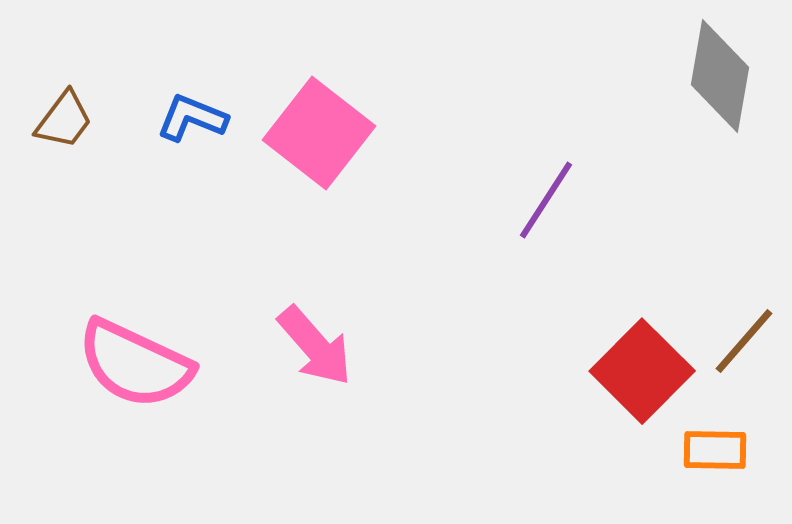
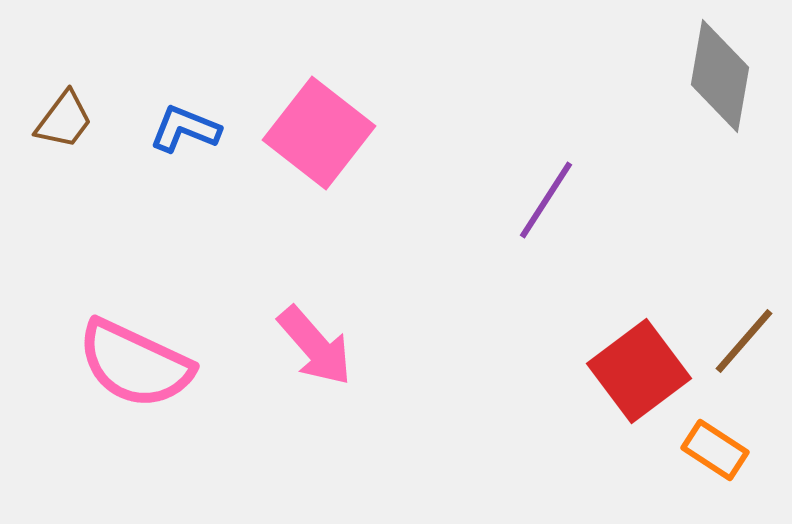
blue L-shape: moved 7 px left, 11 px down
red square: moved 3 px left; rotated 8 degrees clockwise
orange rectangle: rotated 32 degrees clockwise
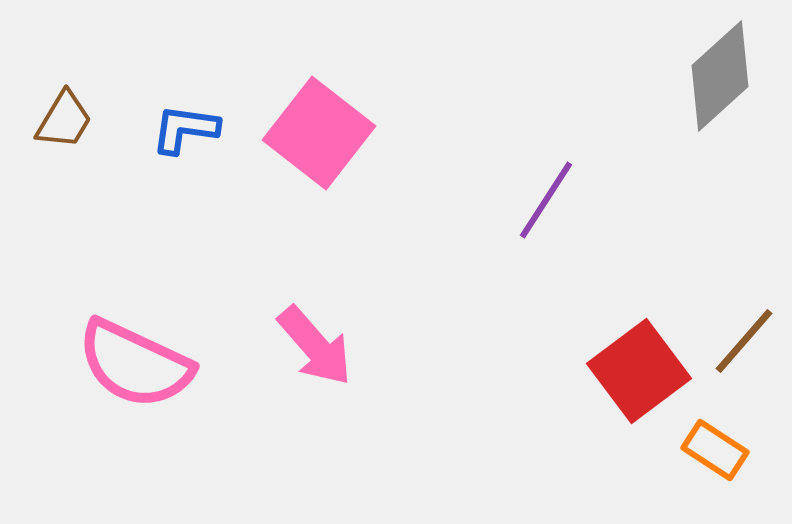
gray diamond: rotated 38 degrees clockwise
brown trapezoid: rotated 6 degrees counterclockwise
blue L-shape: rotated 14 degrees counterclockwise
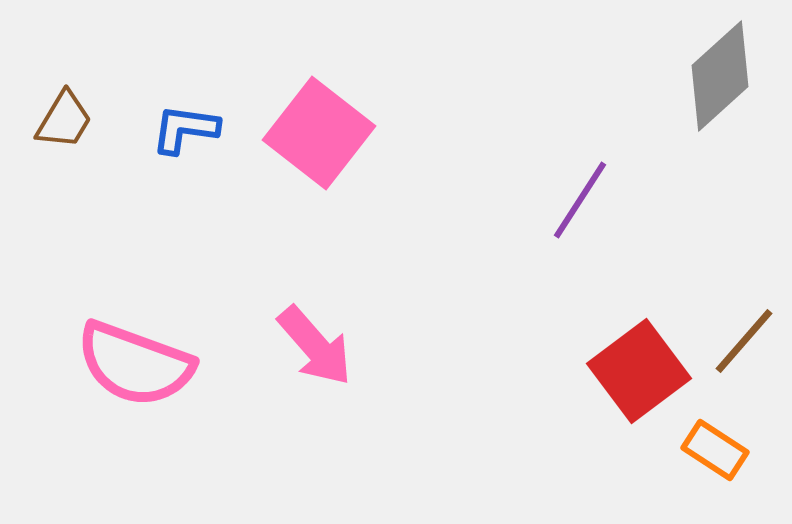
purple line: moved 34 px right
pink semicircle: rotated 5 degrees counterclockwise
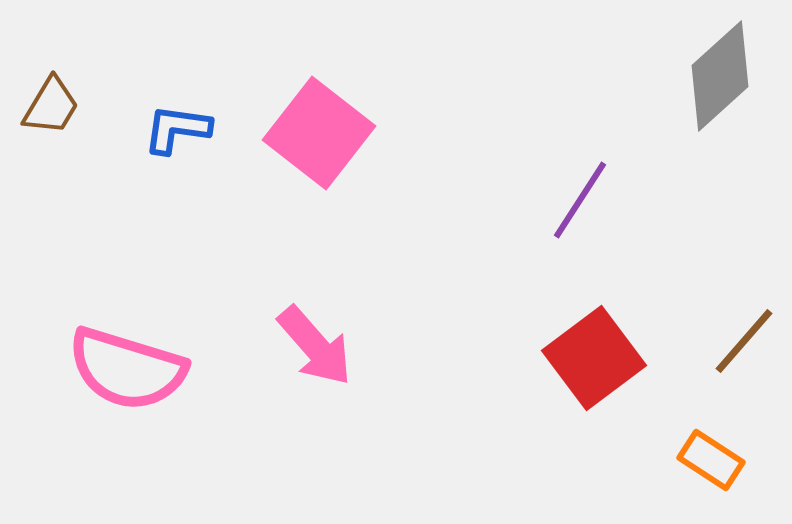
brown trapezoid: moved 13 px left, 14 px up
blue L-shape: moved 8 px left
pink semicircle: moved 8 px left, 5 px down; rotated 3 degrees counterclockwise
red square: moved 45 px left, 13 px up
orange rectangle: moved 4 px left, 10 px down
